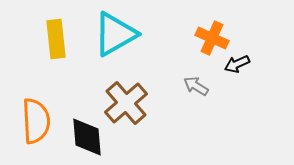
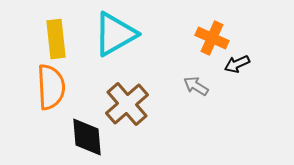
brown cross: moved 1 px right, 1 px down
orange semicircle: moved 15 px right, 34 px up
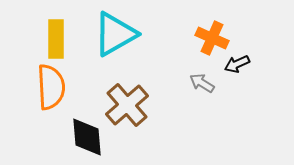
yellow rectangle: rotated 6 degrees clockwise
gray arrow: moved 6 px right, 3 px up
brown cross: moved 1 px down
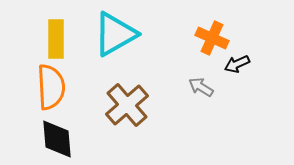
gray arrow: moved 1 px left, 4 px down
black diamond: moved 30 px left, 2 px down
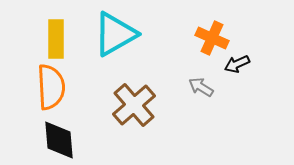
brown cross: moved 7 px right
black diamond: moved 2 px right, 1 px down
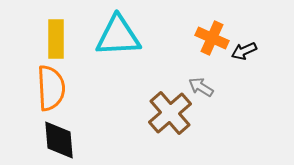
cyan triangle: moved 3 px right, 2 px down; rotated 27 degrees clockwise
black arrow: moved 7 px right, 13 px up
orange semicircle: moved 1 px down
brown cross: moved 36 px right, 8 px down
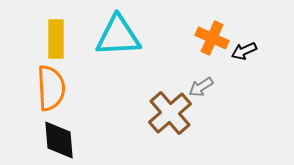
gray arrow: rotated 65 degrees counterclockwise
